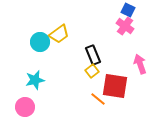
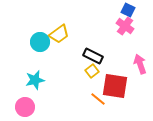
black rectangle: moved 1 px down; rotated 42 degrees counterclockwise
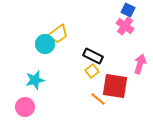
yellow trapezoid: moved 1 px left
cyan circle: moved 5 px right, 2 px down
pink arrow: rotated 36 degrees clockwise
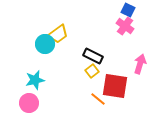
pink circle: moved 4 px right, 4 px up
